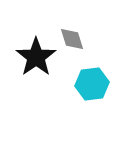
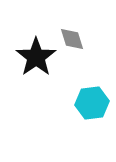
cyan hexagon: moved 19 px down
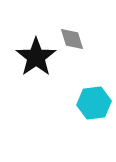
cyan hexagon: moved 2 px right
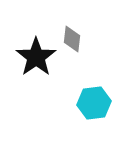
gray diamond: rotated 24 degrees clockwise
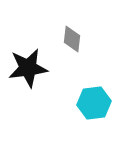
black star: moved 8 px left, 11 px down; rotated 27 degrees clockwise
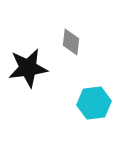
gray diamond: moved 1 px left, 3 px down
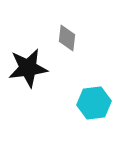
gray diamond: moved 4 px left, 4 px up
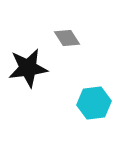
gray diamond: rotated 40 degrees counterclockwise
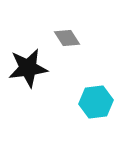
cyan hexagon: moved 2 px right, 1 px up
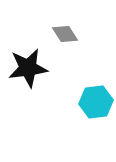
gray diamond: moved 2 px left, 4 px up
